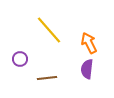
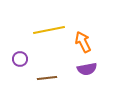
yellow line: rotated 60 degrees counterclockwise
orange arrow: moved 6 px left, 1 px up
purple semicircle: rotated 108 degrees counterclockwise
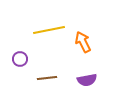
purple semicircle: moved 11 px down
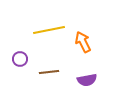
brown line: moved 2 px right, 6 px up
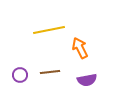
orange arrow: moved 3 px left, 6 px down
purple circle: moved 16 px down
brown line: moved 1 px right
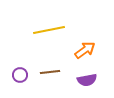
orange arrow: moved 5 px right, 2 px down; rotated 80 degrees clockwise
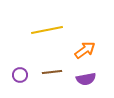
yellow line: moved 2 px left
brown line: moved 2 px right
purple semicircle: moved 1 px left, 1 px up
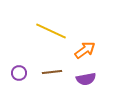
yellow line: moved 4 px right, 1 px down; rotated 36 degrees clockwise
purple circle: moved 1 px left, 2 px up
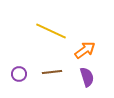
purple circle: moved 1 px down
purple semicircle: moved 1 px right, 2 px up; rotated 96 degrees counterclockwise
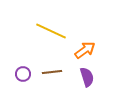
purple circle: moved 4 px right
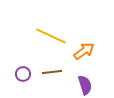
yellow line: moved 5 px down
orange arrow: moved 1 px left, 1 px down
purple semicircle: moved 2 px left, 8 px down
